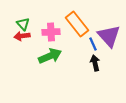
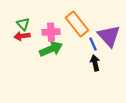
green arrow: moved 1 px right, 7 px up
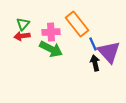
green triangle: rotated 24 degrees clockwise
purple triangle: moved 16 px down
green arrow: rotated 50 degrees clockwise
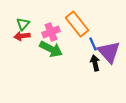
pink cross: rotated 18 degrees counterclockwise
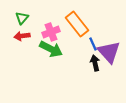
green triangle: moved 1 px left, 6 px up
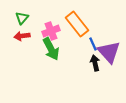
pink cross: moved 1 px up
green arrow: rotated 35 degrees clockwise
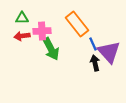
green triangle: rotated 48 degrees clockwise
pink cross: moved 9 px left; rotated 18 degrees clockwise
